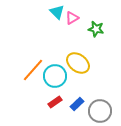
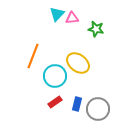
cyan triangle: moved 2 px down; rotated 28 degrees clockwise
pink triangle: rotated 24 degrees clockwise
orange line: moved 14 px up; rotated 20 degrees counterclockwise
blue rectangle: rotated 32 degrees counterclockwise
gray circle: moved 2 px left, 2 px up
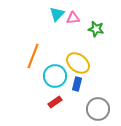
pink triangle: moved 1 px right
blue rectangle: moved 20 px up
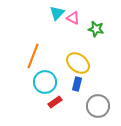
cyan triangle: moved 1 px up
pink triangle: rotated 32 degrees clockwise
cyan circle: moved 10 px left, 6 px down
gray circle: moved 3 px up
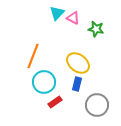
cyan circle: moved 1 px left
gray circle: moved 1 px left, 1 px up
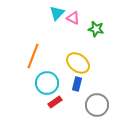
cyan circle: moved 3 px right, 1 px down
